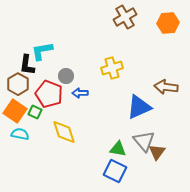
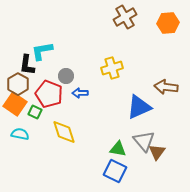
orange square: moved 7 px up
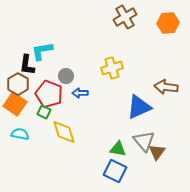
green square: moved 9 px right
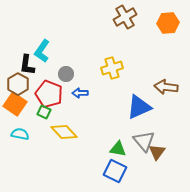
cyan L-shape: rotated 45 degrees counterclockwise
gray circle: moved 2 px up
yellow diamond: rotated 24 degrees counterclockwise
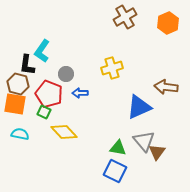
orange hexagon: rotated 20 degrees counterclockwise
brown hexagon: rotated 15 degrees counterclockwise
orange square: rotated 25 degrees counterclockwise
green triangle: moved 1 px up
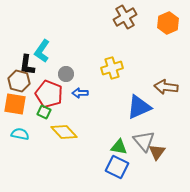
brown hexagon: moved 1 px right, 3 px up
green triangle: moved 1 px right, 1 px up
blue square: moved 2 px right, 4 px up
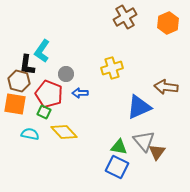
cyan semicircle: moved 10 px right
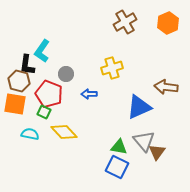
brown cross: moved 5 px down
blue arrow: moved 9 px right, 1 px down
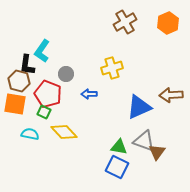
brown arrow: moved 5 px right, 8 px down; rotated 10 degrees counterclockwise
red pentagon: moved 1 px left
gray triangle: rotated 30 degrees counterclockwise
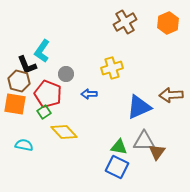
black L-shape: rotated 30 degrees counterclockwise
green square: rotated 32 degrees clockwise
cyan semicircle: moved 6 px left, 11 px down
gray triangle: rotated 20 degrees counterclockwise
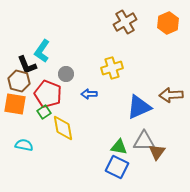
yellow diamond: moved 1 px left, 4 px up; rotated 32 degrees clockwise
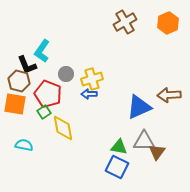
yellow cross: moved 20 px left, 11 px down
brown arrow: moved 2 px left
